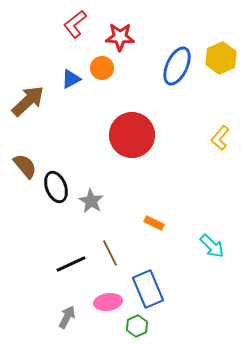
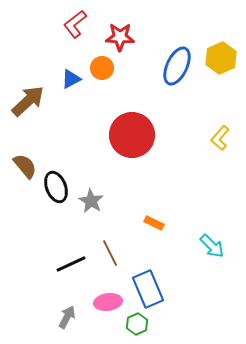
green hexagon: moved 2 px up
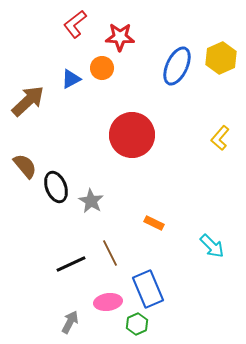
gray arrow: moved 3 px right, 5 px down
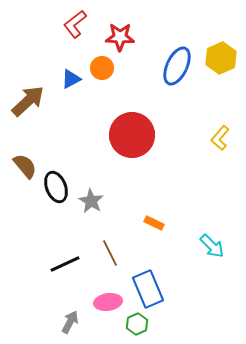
black line: moved 6 px left
